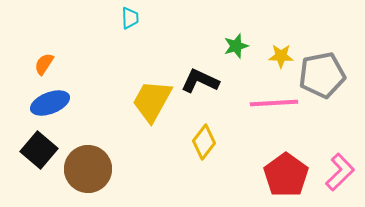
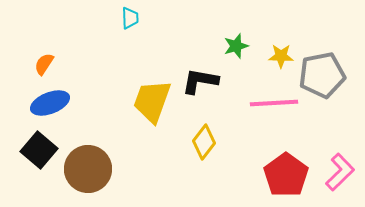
black L-shape: rotated 15 degrees counterclockwise
yellow trapezoid: rotated 9 degrees counterclockwise
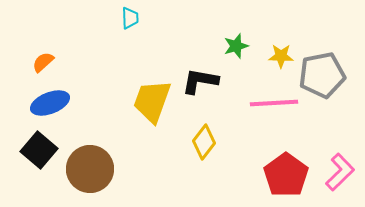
orange semicircle: moved 1 px left, 2 px up; rotated 15 degrees clockwise
brown circle: moved 2 px right
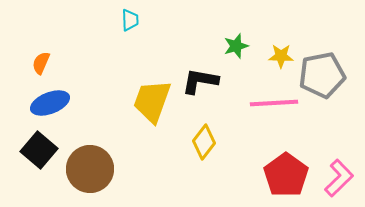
cyan trapezoid: moved 2 px down
orange semicircle: moved 2 px left, 1 px down; rotated 25 degrees counterclockwise
pink L-shape: moved 1 px left, 6 px down
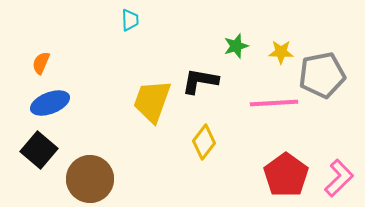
yellow star: moved 4 px up
brown circle: moved 10 px down
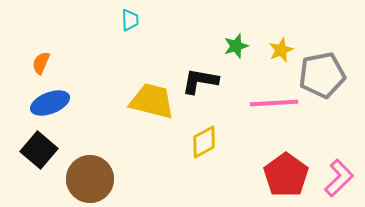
yellow star: moved 2 px up; rotated 25 degrees counterclockwise
yellow trapezoid: rotated 84 degrees clockwise
yellow diamond: rotated 24 degrees clockwise
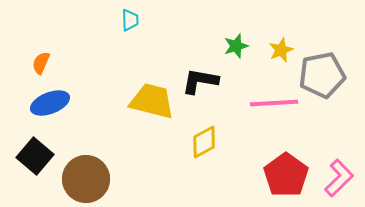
black square: moved 4 px left, 6 px down
brown circle: moved 4 px left
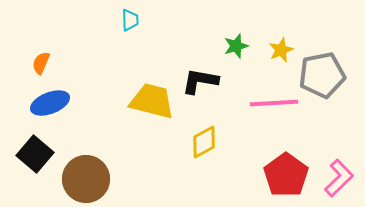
black square: moved 2 px up
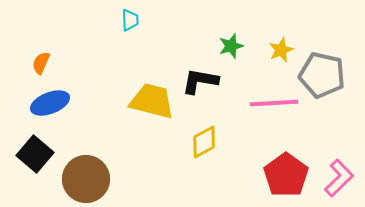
green star: moved 5 px left
gray pentagon: rotated 24 degrees clockwise
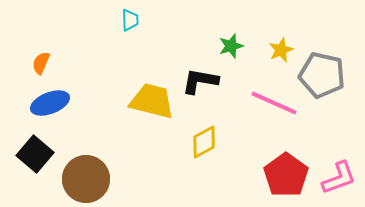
pink line: rotated 27 degrees clockwise
pink L-shape: rotated 24 degrees clockwise
